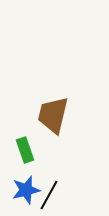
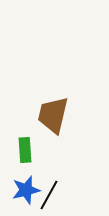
green rectangle: rotated 15 degrees clockwise
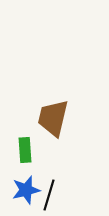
brown trapezoid: moved 3 px down
black line: rotated 12 degrees counterclockwise
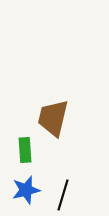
black line: moved 14 px right
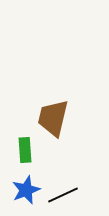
blue star: rotated 8 degrees counterclockwise
black line: rotated 48 degrees clockwise
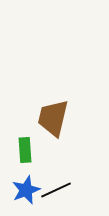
black line: moved 7 px left, 5 px up
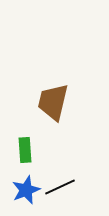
brown trapezoid: moved 16 px up
black line: moved 4 px right, 3 px up
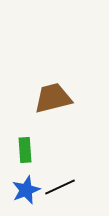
brown trapezoid: moved 4 px up; rotated 63 degrees clockwise
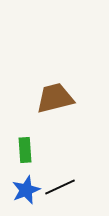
brown trapezoid: moved 2 px right
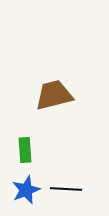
brown trapezoid: moved 1 px left, 3 px up
black line: moved 6 px right, 2 px down; rotated 28 degrees clockwise
